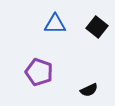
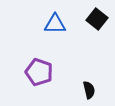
black square: moved 8 px up
black semicircle: rotated 78 degrees counterclockwise
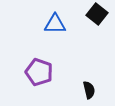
black square: moved 5 px up
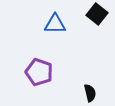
black semicircle: moved 1 px right, 3 px down
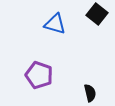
blue triangle: rotated 15 degrees clockwise
purple pentagon: moved 3 px down
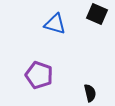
black square: rotated 15 degrees counterclockwise
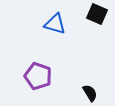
purple pentagon: moved 1 px left, 1 px down
black semicircle: rotated 18 degrees counterclockwise
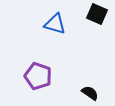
black semicircle: rotated 24 degrees counterclockwise
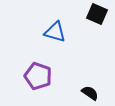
blue triangle: moved 8 px down
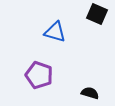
purple pentagon: moved 1 px right, 1 px up
black semicircle: rotated 18 degrees counterclockwise
